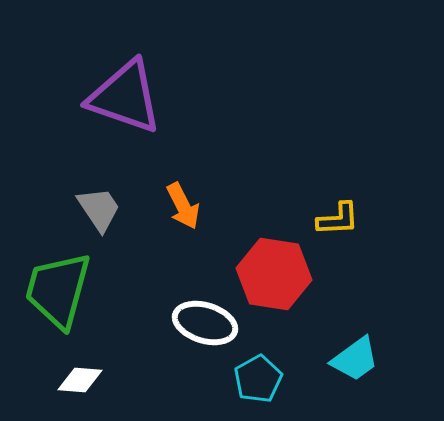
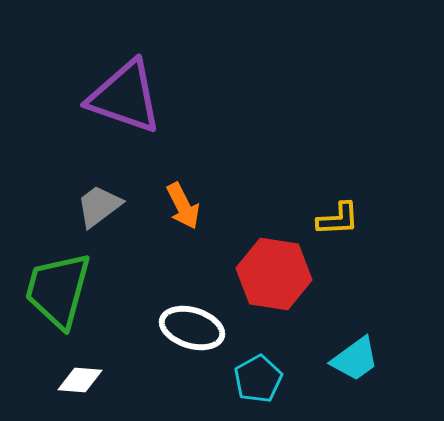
gray trapezoid: moved 3 px up; rotated 93 degrees counterclockwise
white ellipse: moved 13 px left, 5 px down
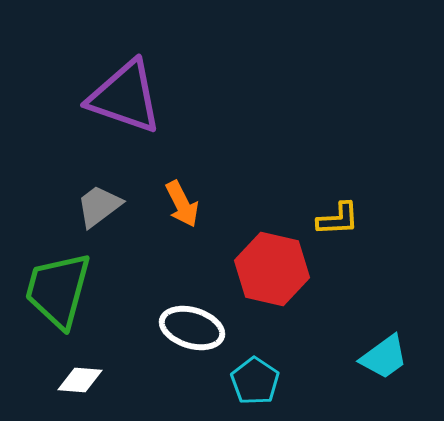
orange arrow: moved 1 px left, 2 px up
red hexagon: moved 2 px left, 5 px up; rotated 4 degrees clockwise
cyan trapezoid: moved 29 px right, 2 px up
cyan pentagon: moved 3 px left, 2 px down; rotated 9 degrees counterclockwise
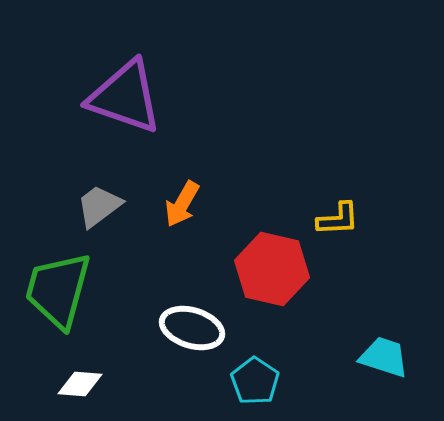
orange arrow: rotated 57 degrees clockwise
cyan trapezoid: rotated 126 degrees counterclockwise
white diamond: moved 4 px down
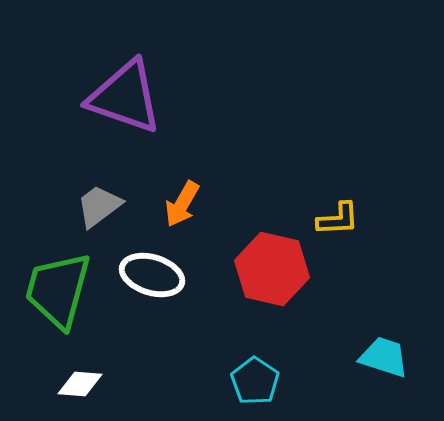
white ellipse: moved 40 px left, 53 px up
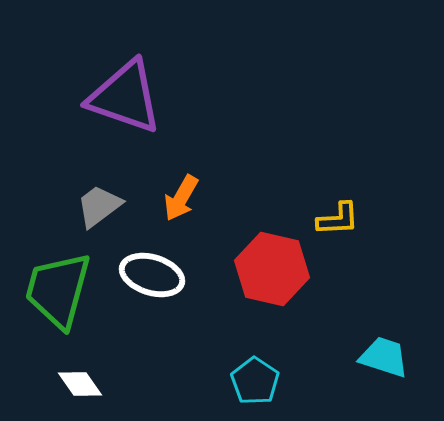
orange arrow: moved 1 px left, 6 px up
white diamond: rotated 51 degrees clockwise
